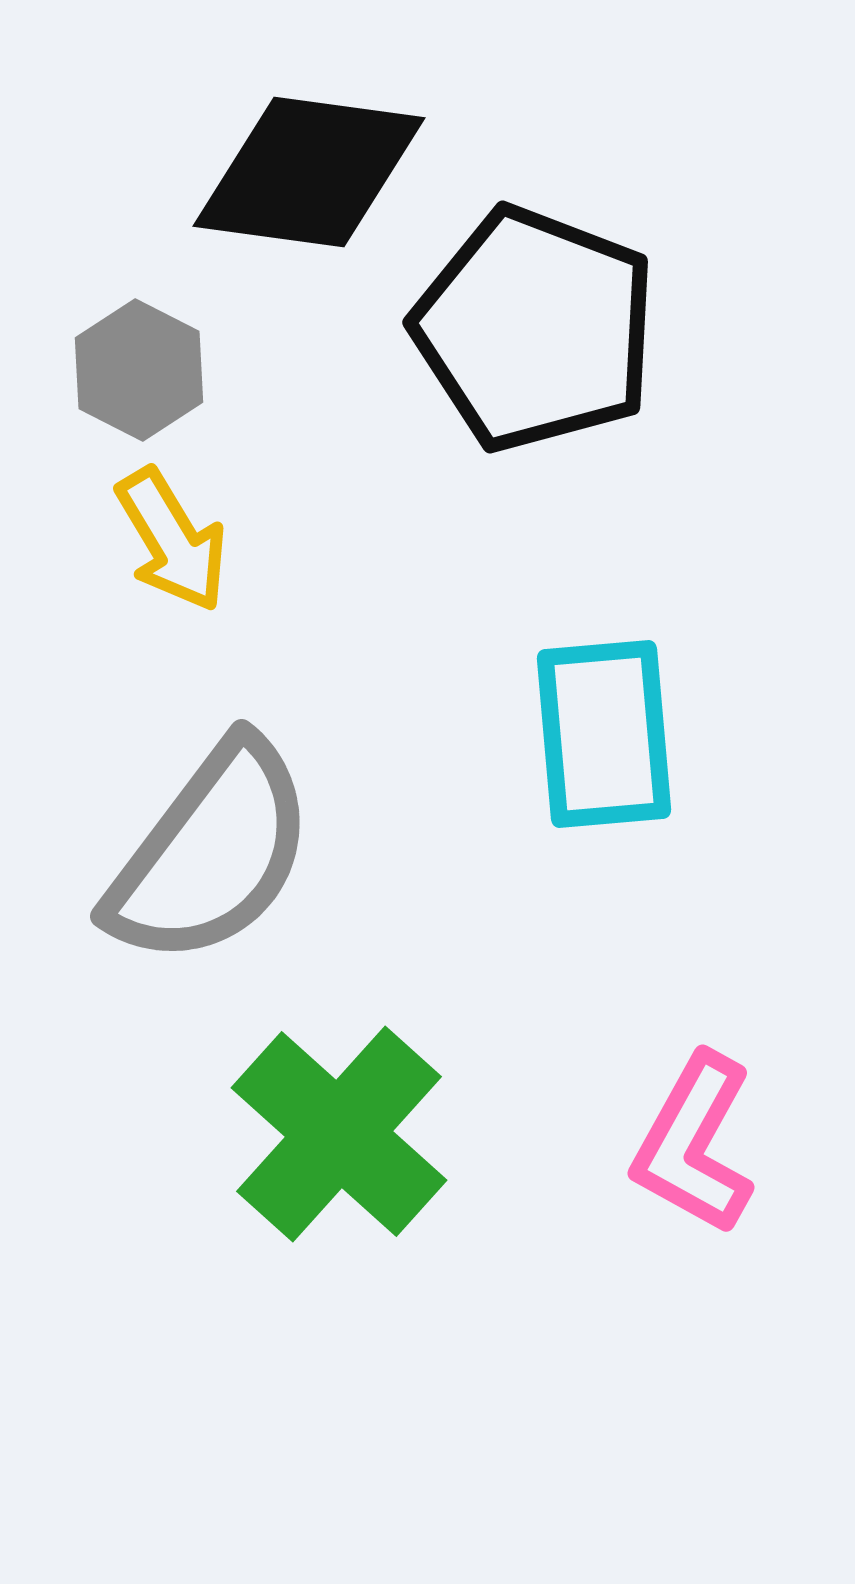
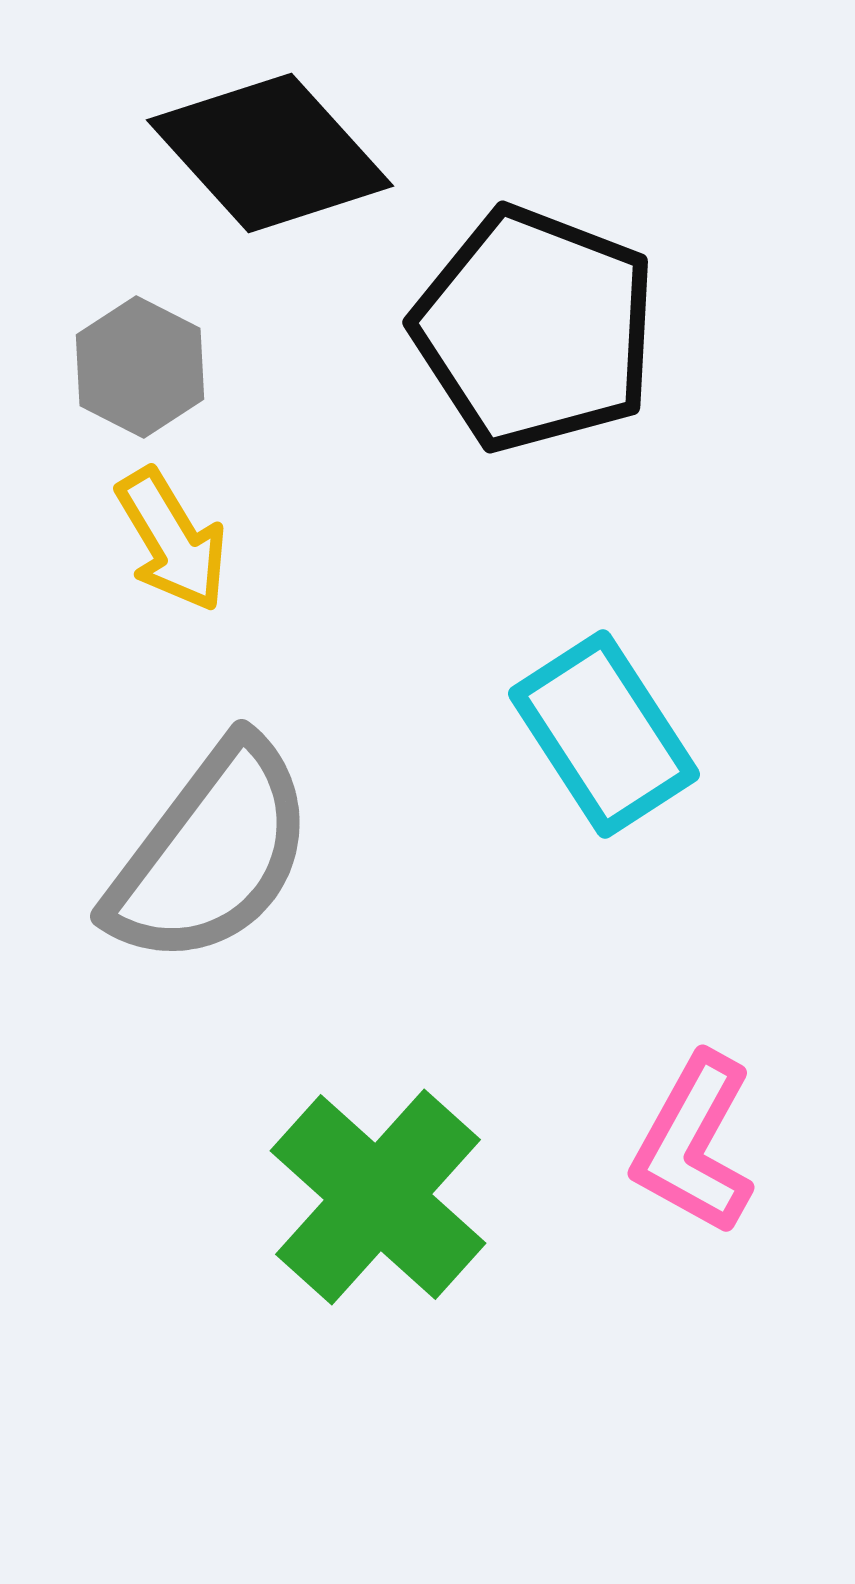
black diamond: moved 39 px left, 19 px up; rotated 40 degrees clockwise
gray hexagon: moved 1 px right, 3 px up
cyan rectangle: rotated 28 degrees counterclockwise
green cross: moved 39 px right, 63 px down
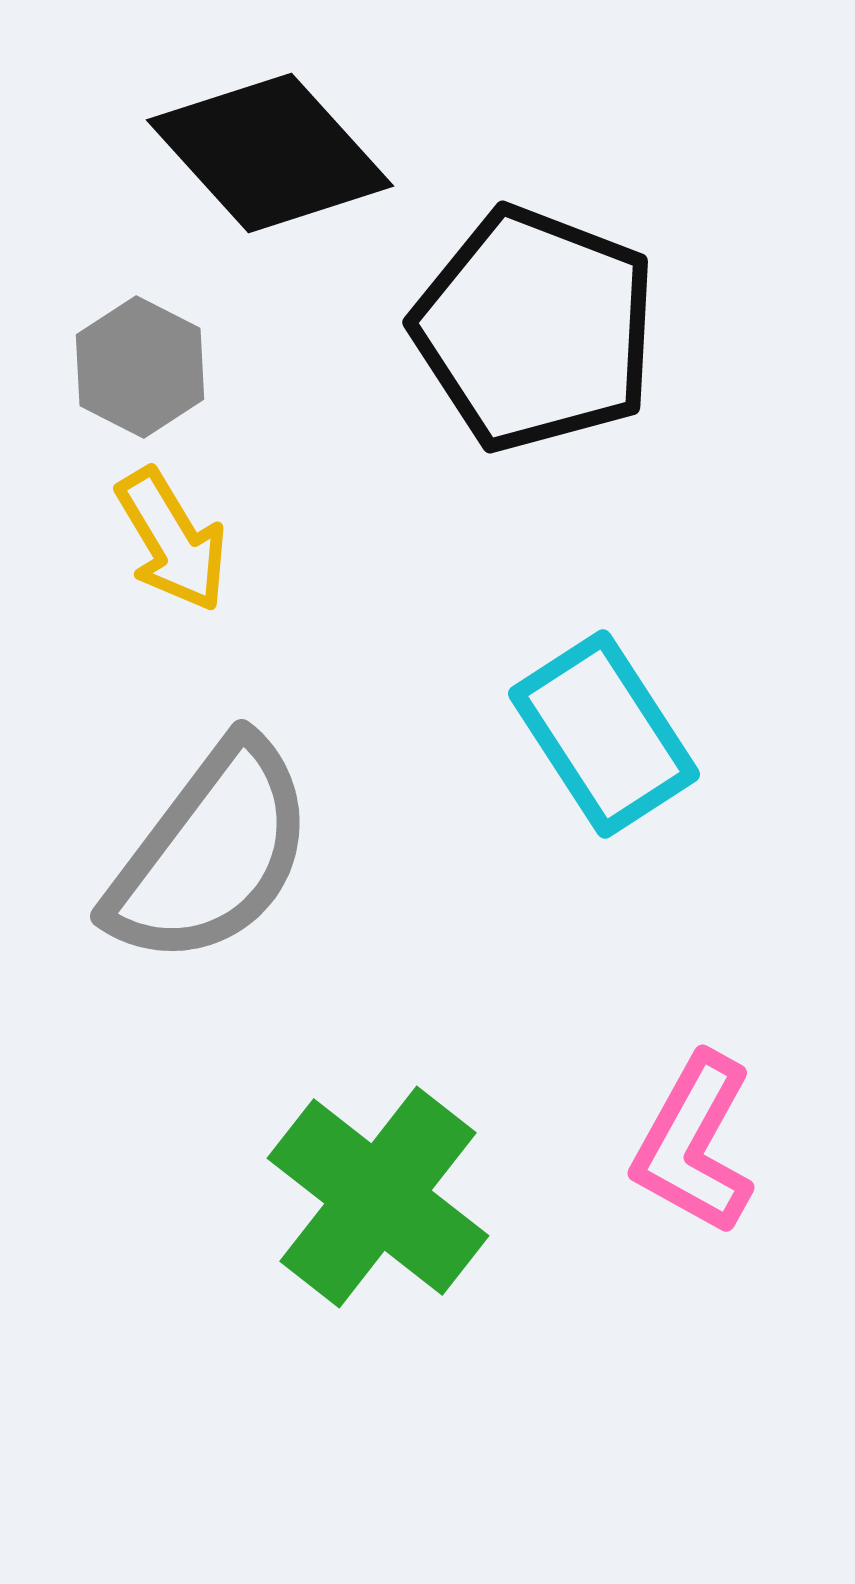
green cross: rotated 4 degrees counterclockwise
